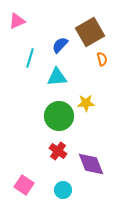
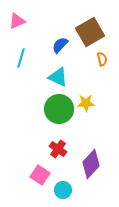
cyan line: moved 9 px left
cyan triangle: moved 1 px right; rotated 30 degrees clockwise
green circle: moved 7 px up
red cross: moved 2 px up
purple diamond: rotated 64 degrees clockwise
pink square: moved 16 px right, 10 px up
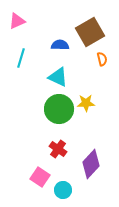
blue semicircle: rotated 48 degrees clockwise
pink square: moved 2 px down
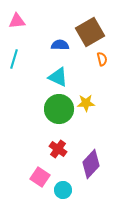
pink triangle: rotated 18 degrees clockwise
cyan line: moved 7 px left, 1 px down
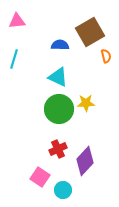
orange semicircle: moved 4 px right, 3 px up
red cross: rotated 30 degrees clockwise
purple diamond: moved 6 px left, 3 px up
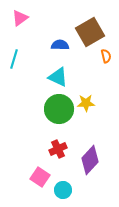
pink triangle: moved 3 px right, 3 px up; rotated 30 degrees counterclockwise
purple diamond: moved 5 px right, 1 px up
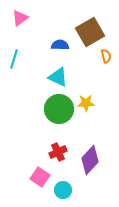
red cross: moved 3 px down
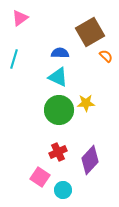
blue semicircle: moved 8 px down
orange semicircle: rotated 32 degrees counterclockwise
green circle: moved 1 px down
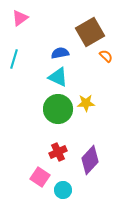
blue semicircle: rotated 12 degrees counterclockwise
green circle: moved 1 px left, 1 px up
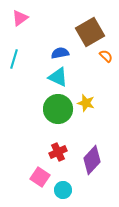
yellow star: rotated 18 degrees clockwise
purple diamond: moved 2 px right
